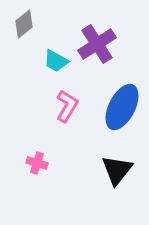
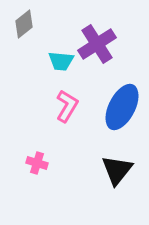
cyan trapezoid: moved 5 px right; rotated 24 degrees counterclockwise
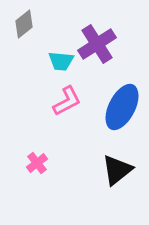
pink L-shape: moved 5 px up; rotated 32 degrees clockwise
pink cross: rotated 35 degrees clockwise
black triangle: rotated 12 degrees clockwise
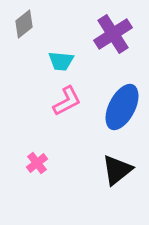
purple cross: moved 16 px right, 10 px up
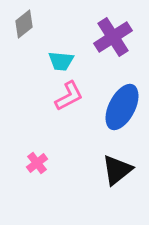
purple cross: moved 3 px down
pink L-shape: moved 2 px right, 5 px up
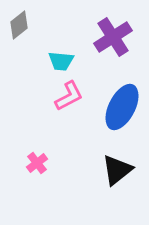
gray diamond: moved 5 px left, 1 px down
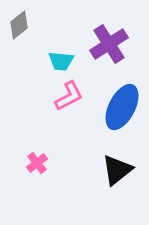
purple cross: moved 4 px left, 7 px down
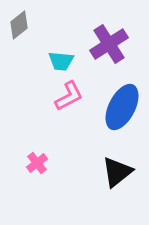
black triangle: moved 2 px down
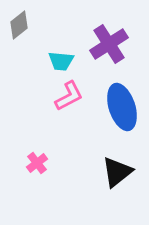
blue ellipse: rotated 45 degrees counterclockwise
